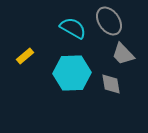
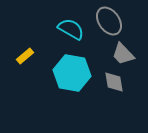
cyan semicircle: moved 2 px left, 1 px down
cyan hexagon: rotated 12 degrees clockwise
gray diamond: moved 3 px right, 2 px up
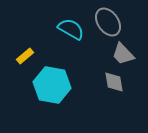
gray ellipse: moved 1 px left, 1 px down
cyan hexagon: moved 20 px left, 12 px down
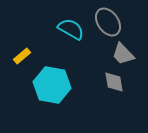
yellow rectangle: moved 3 px left
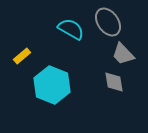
cyan hexagon: rotated 12 degrees clockwise
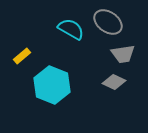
gray ellipse: rotated 20 degrees counterclockwise
gray trapezoid: rotated 55 degrees counterclockwise
gray diamond: rotated 55 degrees counterclockwise
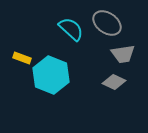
gray ellipse: moved 1 px left, 1 px down
cyan semicircle: rotated 12 degrees clockwise
yellow rectangle: moved 2 px down; rotated 60 degrees clockwise
cyan hexagon: moved 1 px left, 10 px up
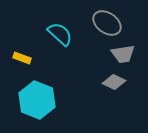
cyan semicircle: moved 11 px left, 5 px down
cyan hexagon: moved 14 px left, 25 px down
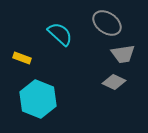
cyan hexagon: moved 1 px right, 1 px up
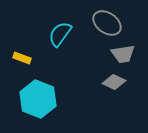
cyan semicircle: rotated 96 degrees counterclockwise
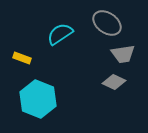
cyan semicircle: rotated 20 degrees clockwise
